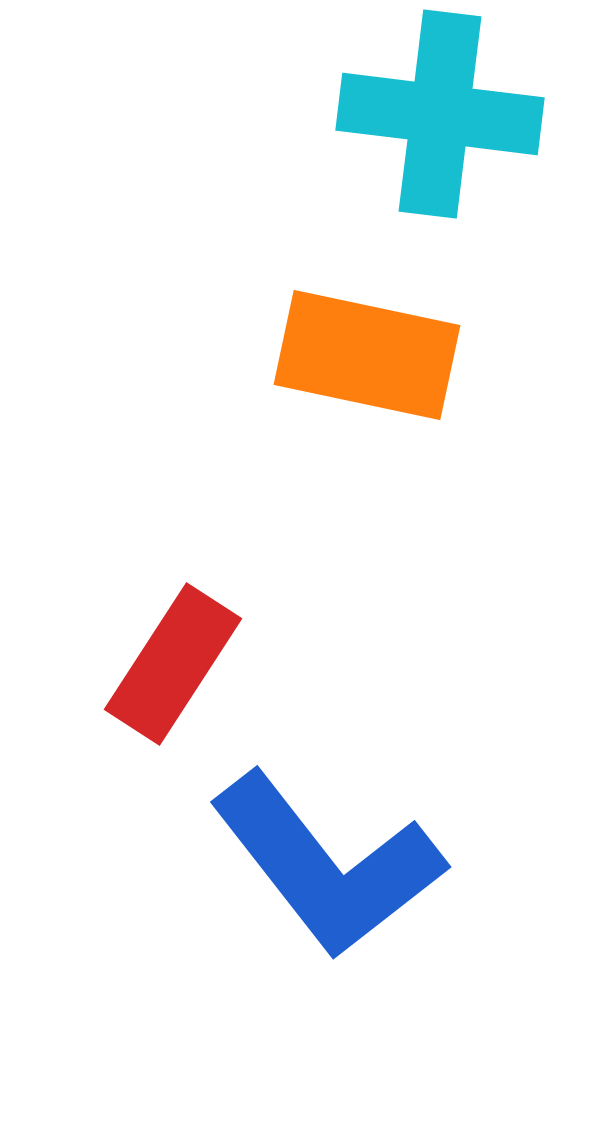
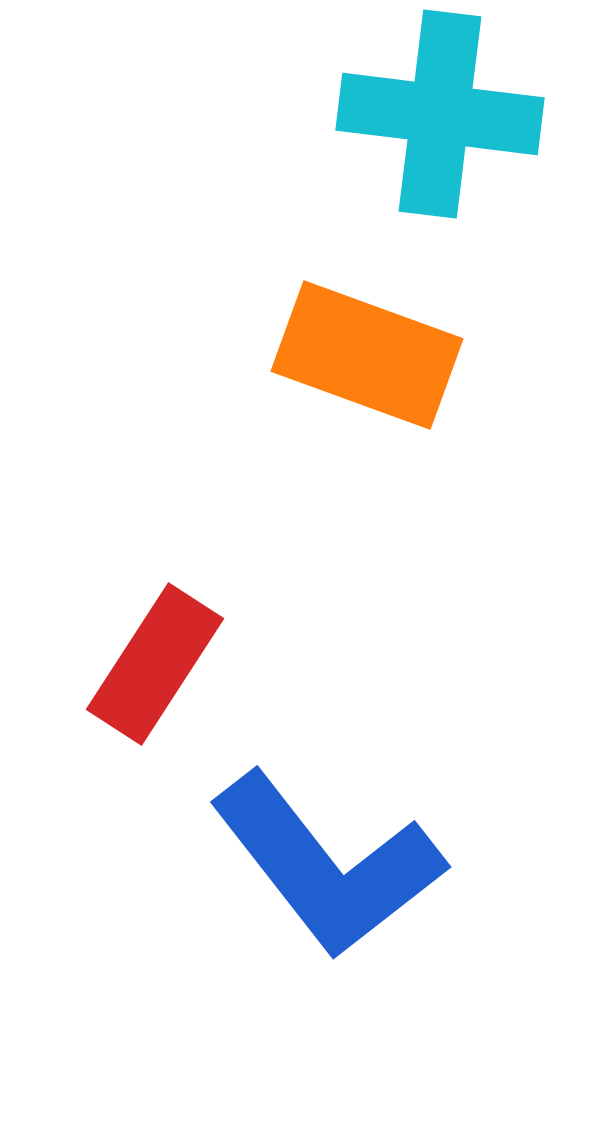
orange rectangle: rotated 8 degrees clockwise
red rectangle: moved 18 px left
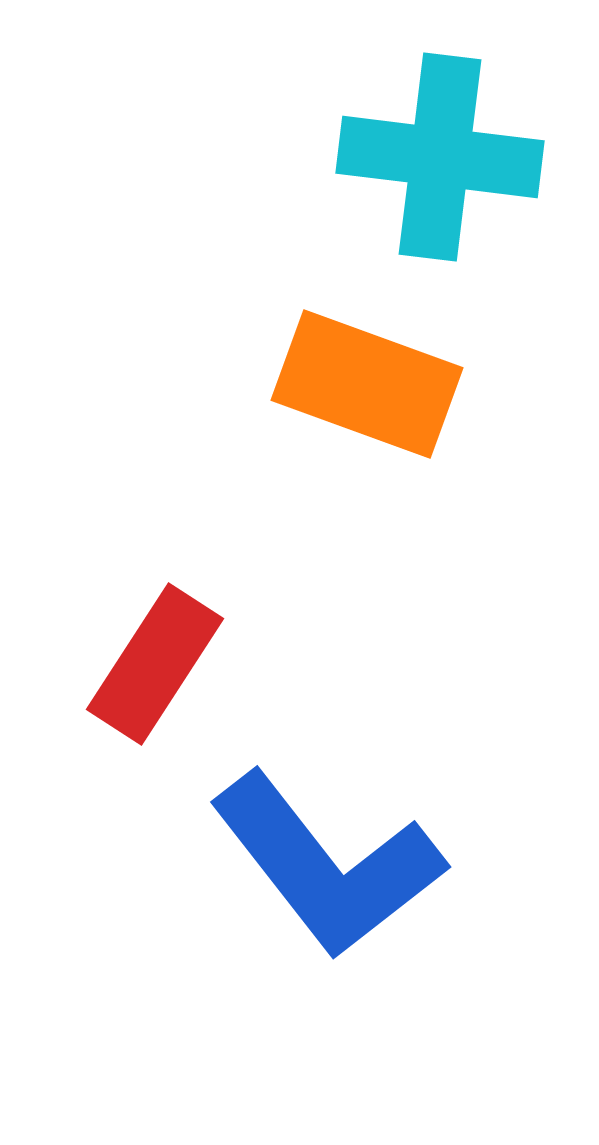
cyan cross: moved 43 px down
orange rectangle: moved 29 px down
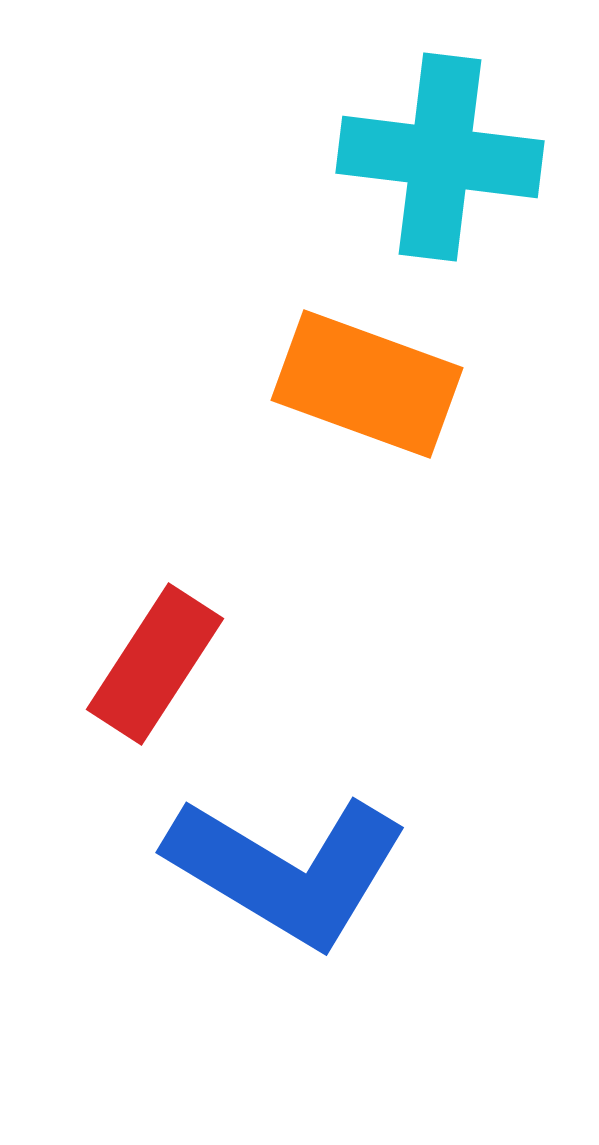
blue L-shape: moved 40 px left, 5 px down; rotated 21 degrees counterclockwise
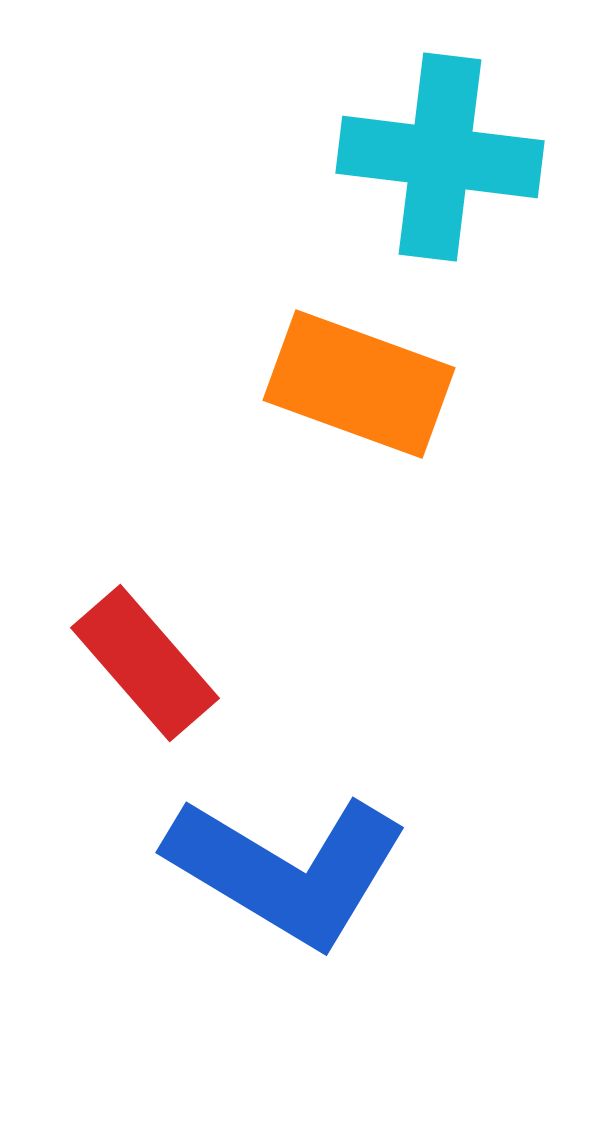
orange rectangle: moved 8 px left
red rectangle: moved 10 px left, 1 px up; rotated 74 degrees counterclockwise
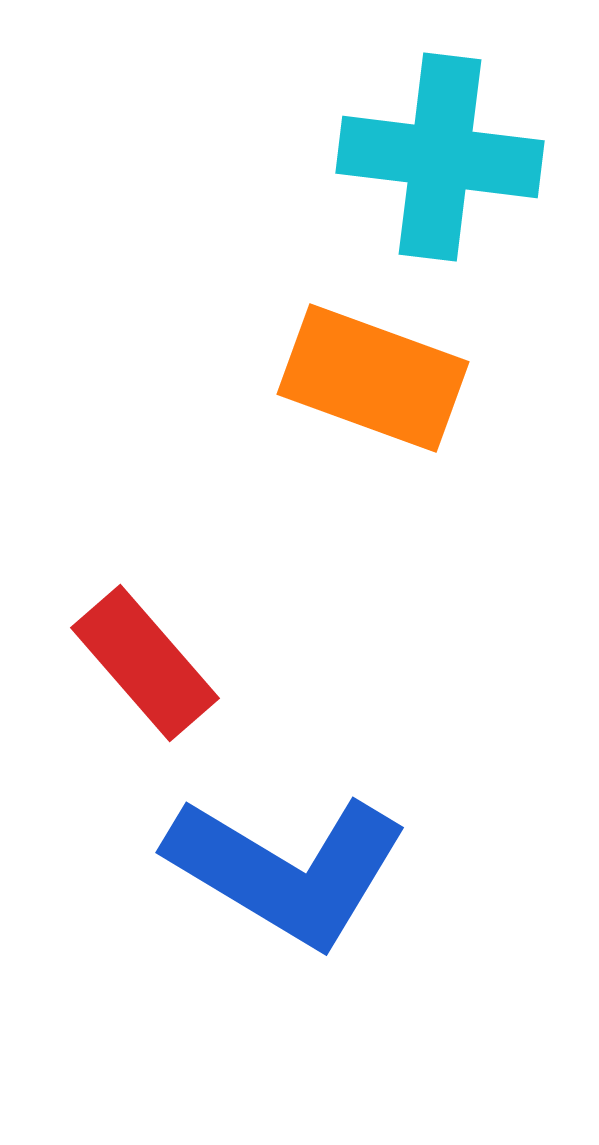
orange rectangle: moved 14 px right, 6 px up
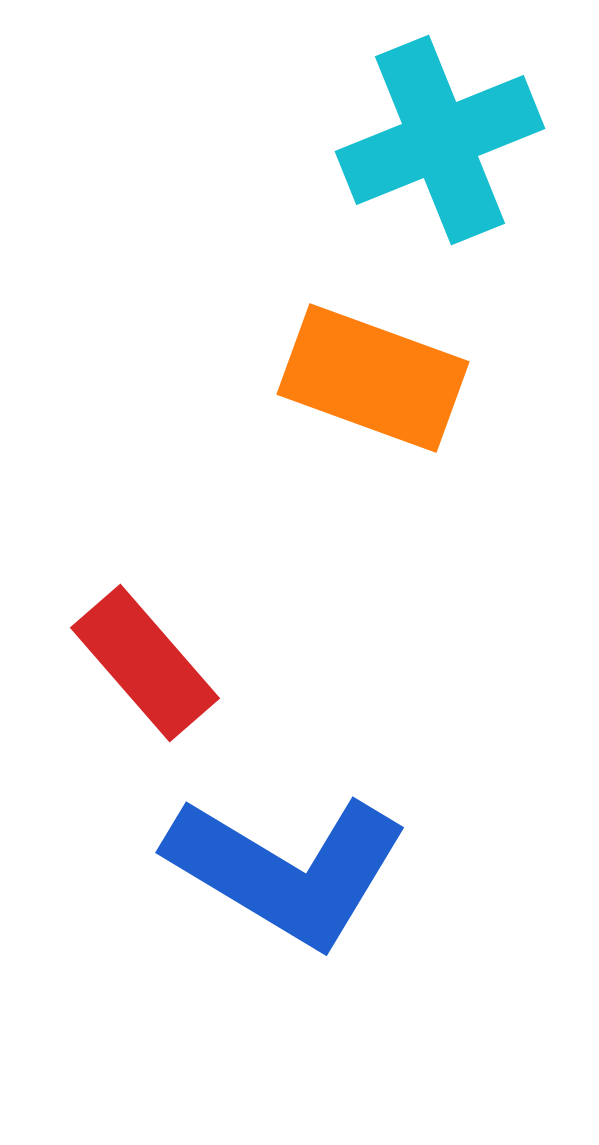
cyan cross: moved 17 px up; rotated 29 degrees counterclockwise
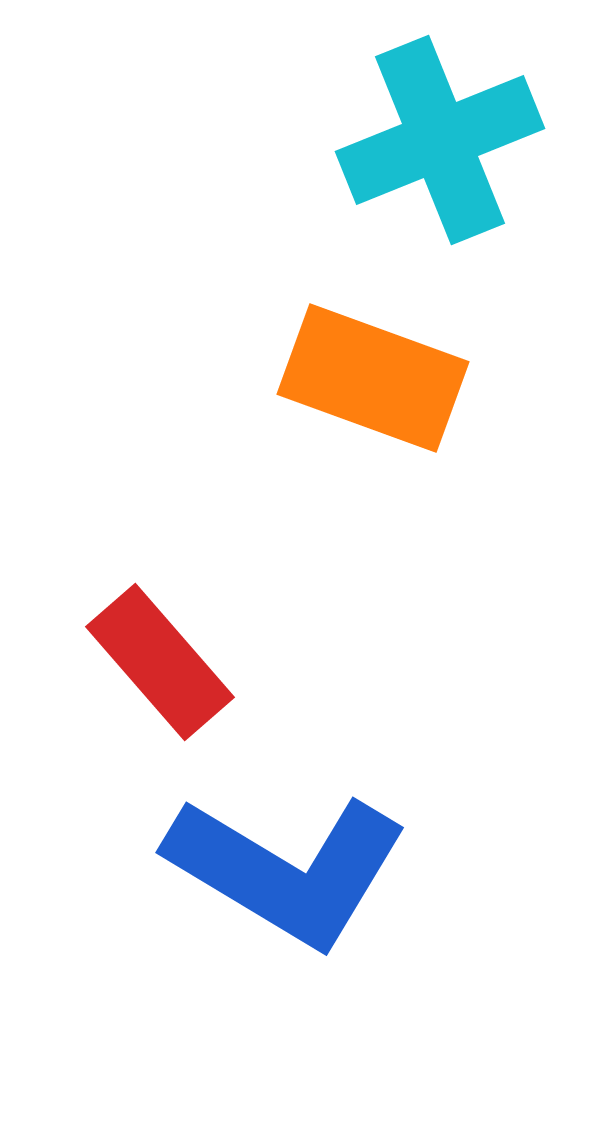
red rectangle: moved 15 px right, 1 px up
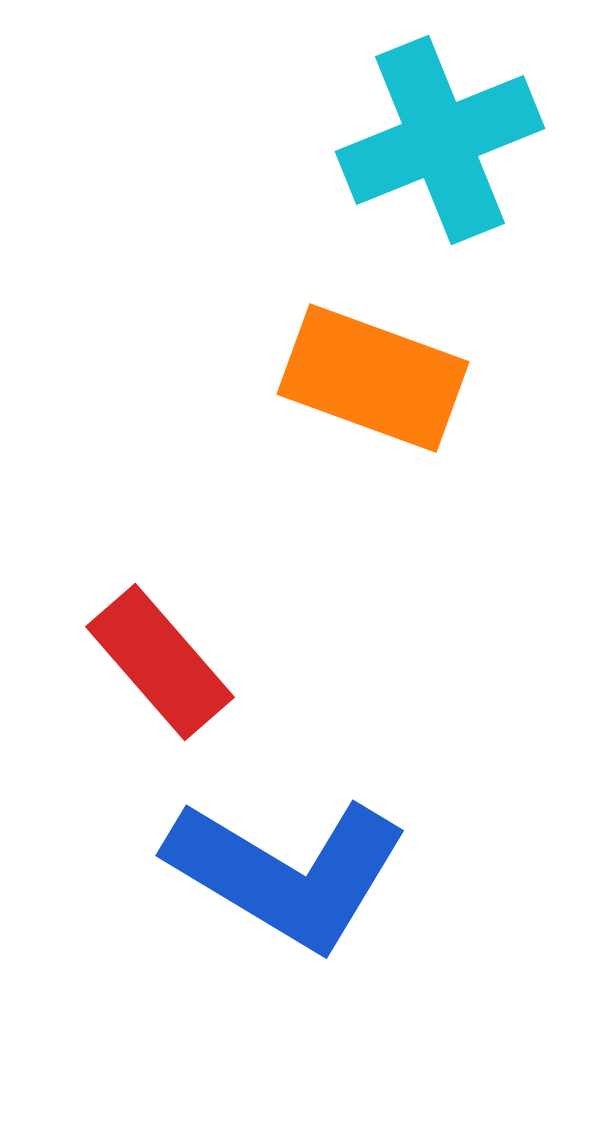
blue L-shape: moved 3 px down
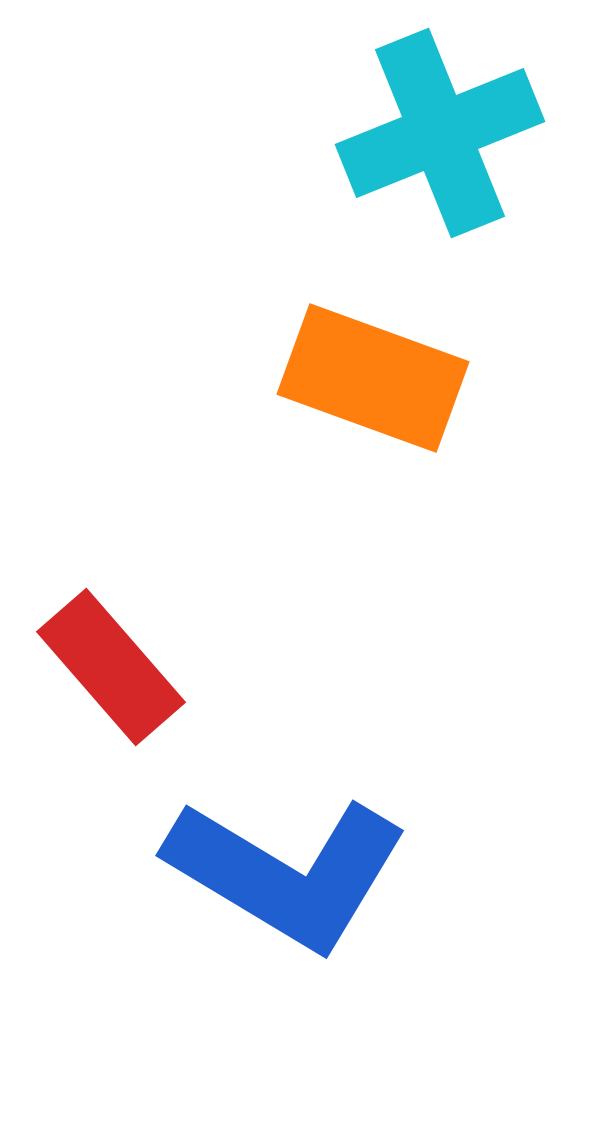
cyan cross: moved 7 px up
red rectangle: moved 49 px left, 5 px down
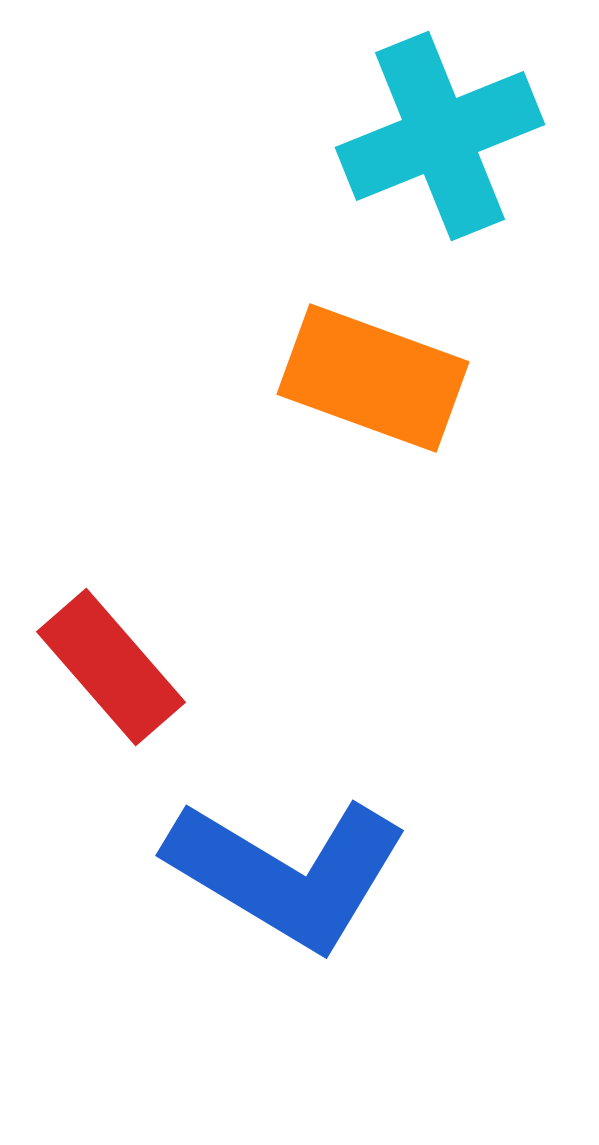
cyan cross: moved 3 px down
